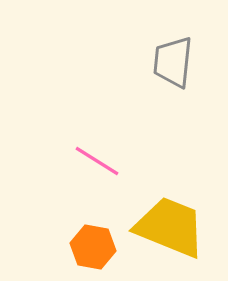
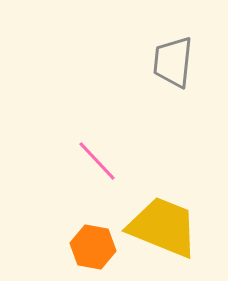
pink line: rotated 15 degrees clockwise
yellow trapezoid: moved 7 px left
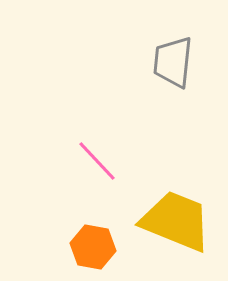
yellow trapezoid: moved 13 px right, 6 px up
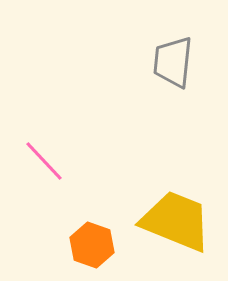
pink line: moved 53 px left
orange hexagon: moved 1 px left, 2 px up; rotated 9 degrees clockwise
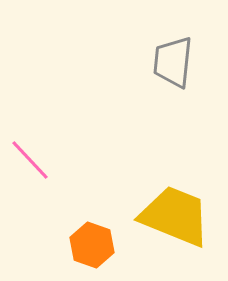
pink line: moved 14 px left, 1 px up
yellow trapezoid: moved 1 px left, 5 px up
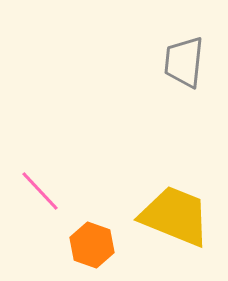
gray trapezoid: moved 11 px right
pink line: moved 10 px right, 31 px down
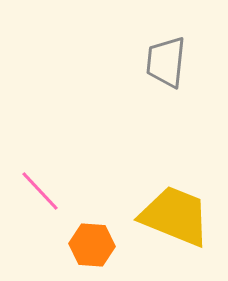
gray trapezoid: moved 18 px left
orange hexagon: rotated 15 degrees counterclockwise
